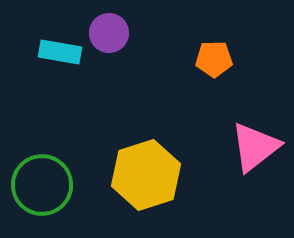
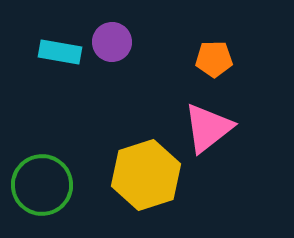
purple circle: moved 3 px right, 9 px down
pink triangle: moved 47 px left, 19 px up
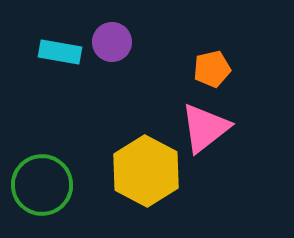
orange pentagon: moved 2 px left, 10 px down; rotated 12 degrees counterclockwise
pink triangle: moved 3 px left
yellow hexagon: moved 4 px up; rotated 14 degrees counterclockwise
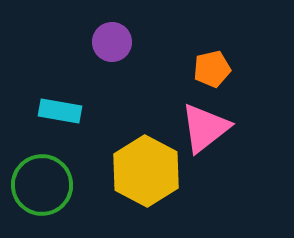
cyan rectangle: moved 59 px down
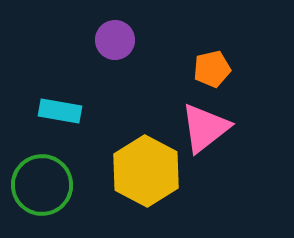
purple circle: moved 3 px right, 2 px up
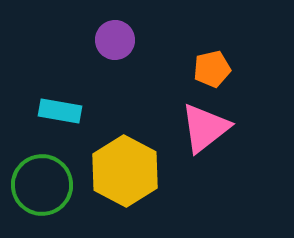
yellow hexagon: moved 21 px left
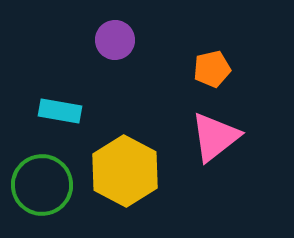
pink triangle: moved 10 px right, 9 px down
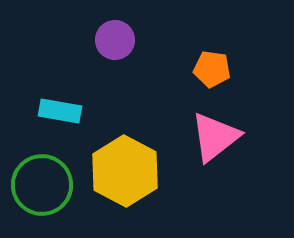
orange pentagon: rotated 21 degrees clockwise
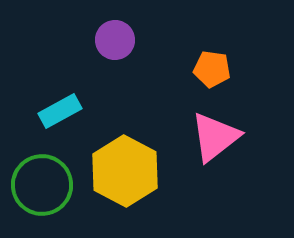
cyan rectangle: rotated 39 degrees counterclockwise
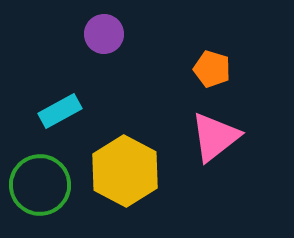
purple circle: moved 11 px left, 6 px up
orange pentagon: rotated 9 degrees clockwise
green circle: moved 2 px left
